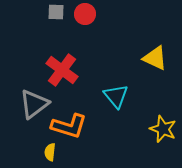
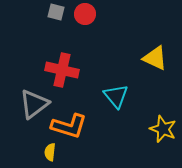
gray square: rotated 12 degrees clockwise
red cross: rotated 24 degrees counterclockwise
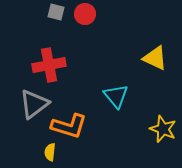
red cross: moved 13 px left, 5 px up; rotated 24 degrees counterclockwise
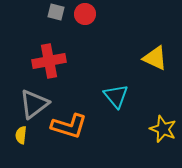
red cross: moved 4 px up
yellow semicircle: moved 29 px left, 17 px up
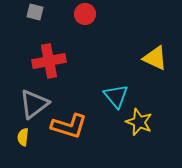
gray square: moved 21 px left
yellow star: moved 24 px left, 7 px up
yellow semicircle: moved 2 px right, 2 px down
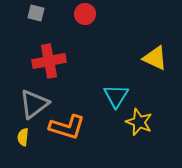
gray square: moved 1 px right, 1 px down
cyan triangle: rotated 12 degrees clockwise
orange L-shape: moved 2 px left, 1 px down
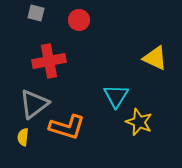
red circle: moved 6 px left, 6 px down
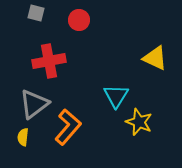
orange L-shape: moved 1 px right; rotated 66 degrees counterclockwise
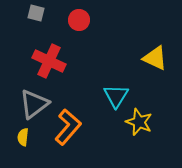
red cross: rotated 36 degrees clockwise
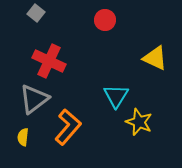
gray square: rotated 24 degrees clockwise
red circle: moved 26 px right
gray triangle: moved 5 px up
